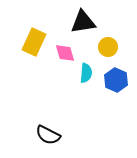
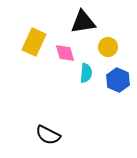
blue hexagon: moved 2 px right
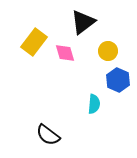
black triangle: rotated 28 degrees counterclockwise
yellow rectangle: rotated 12 degrees clockwise
yellow circle: moved 4 px down
cyan semicircle: moved 8 px right, 31 px down
black semicircle: rotated 10 degrees clockwise
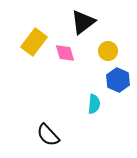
black semicircle: rotated 10 degrees clockwise
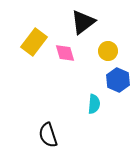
black semicircle: rotated 25 degrees clockwise
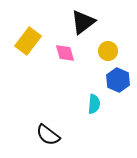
yellow rectangle: moved 6 px left, 1 px up
black semicircle: rotated 35 degrees counterclockwise
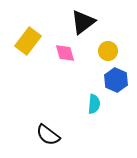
blue hexagon: moved 2 px left
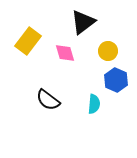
black semicircle: moved 35 px up
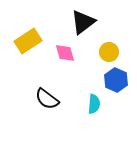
yellow rectangle: rotated 20 degrees clockwise
yellow circle: moved 1 px right, 1 px down
black semicircle: moved 1 px left, 1 px up
